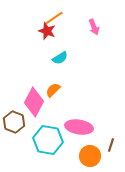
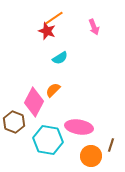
orange circle: moved 1 px right
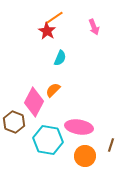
red star: rotated 12 degrees clockwise
cyan semicircle: rotated 35 degrees counterclockwise
orange circle: moved 6 px left
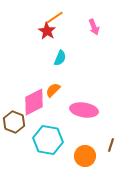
pink diamond: rotated 36 degrees clockwise
pink ellipse: moved 5 px right, 17 px up
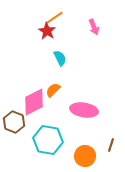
cyan semicircle: rotated 49 degrees counterclockwise
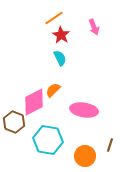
red star: moved 14 px right, 4 px down
brown line: moved 1 px left
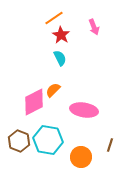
brown hexagon: moved 5 px right, 19 px down
orange circle: moved 4 px left, 1 px down
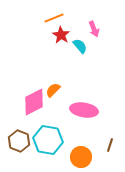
orange line: rotated 12 degrees clockwise
pink arrow: moved 2 px down
cyan semicircle: moved 20 px right, 12 px up; rotated 14 degrees counterclockwise
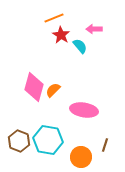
pink arrow: rotated 112 degrees clockwise
pink diamond: moved 15 px up; rotated 48 degrees counterclockwise
brown line: moved 5 px left
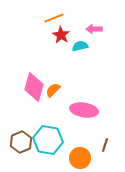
cyan semicircle: rotated 63 degrees counterclockwise
brown hexagon: moved 2 px right, 1 px down; rotated 15 degrees clockwise
orange circle: moved 1 px left, 1 px down
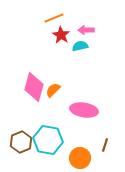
pink arrow: moved 8 px left, 1 px down
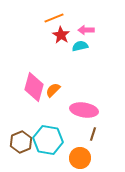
brown line: moved 12 px left, 11 px up
